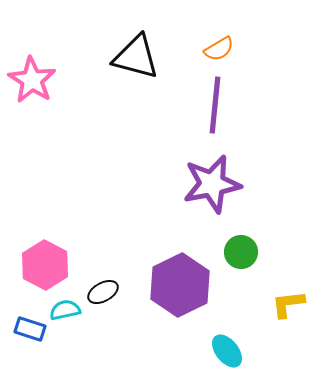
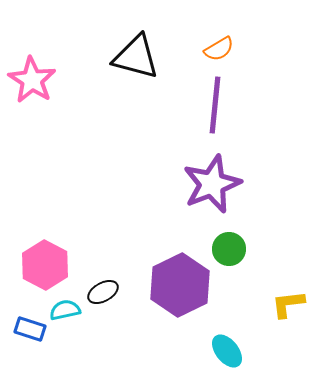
purple star: rotated 10 degrees counterclockwise
green circle: moved 12 px left, 3 px up
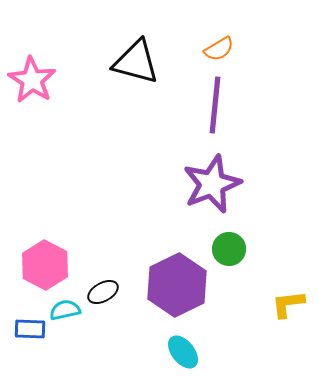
black triangle: moved 5 px down
purple hexagon: moved 3 px left
blue rectangle: rotated 16 degrees counterclockwise
cyan ellipse: moved 44 px left, 1 px down
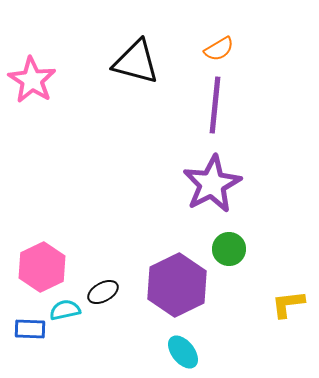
purple star: rotated 6 degrees counterclockwise
pink hexagon: moved 3 px left, 2 px down; rotated 6 degrees clockwise
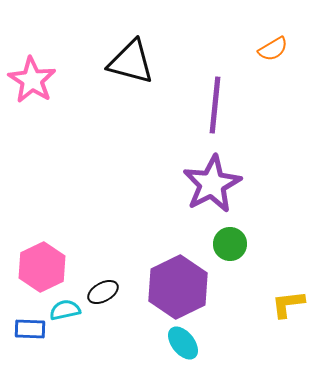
orange semicircle: moved 54 px right
black triangle: moved 5 px left
green circle: moved 1 px right, 5 px up
purple hexagon: moved 1 px right, 2 px down
cyan ellipse: moved 9 px up
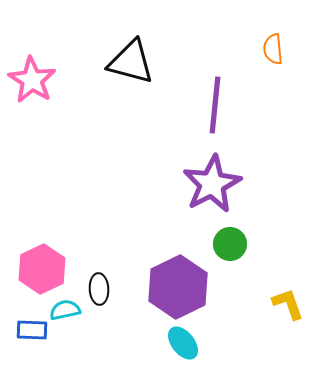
orange semicircle: rotated 116 degrees clockwise
pink hexagon: moved 2 px down
black ellipse: moved 4 px left, 3 px up; rotated 64 degrees counterclockwise
yellow L-shape: rotated 78 degrees clockwise
blue rectangle: moved 2 px right, 1 px down
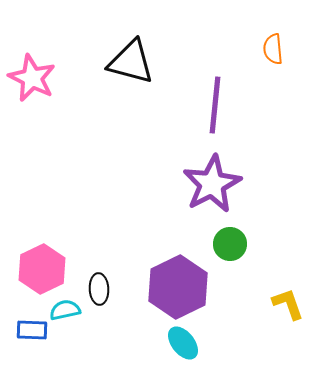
pink star: moved 2 px up; rotated 6 degrees counterclockwise
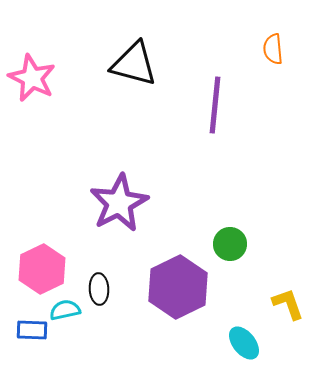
black triangle: moved 3 px right, 2 px down
purple star: moved 93 px left, 19 px down
cyan ellipse: moved 61 px right
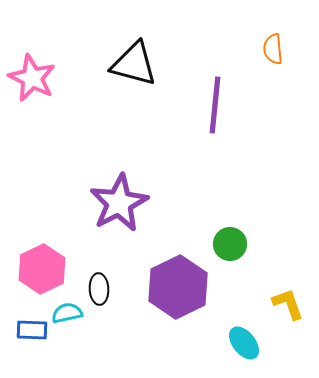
cyan semicircle: moved 2 px right, 3 px down
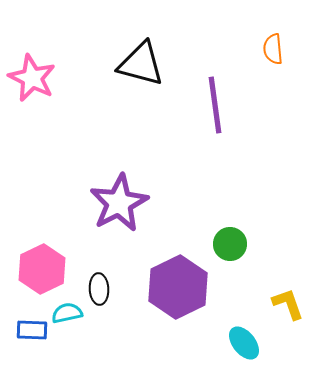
black triangle: moved 7 px right
purple line: rotated 14 degrees counterclockwise
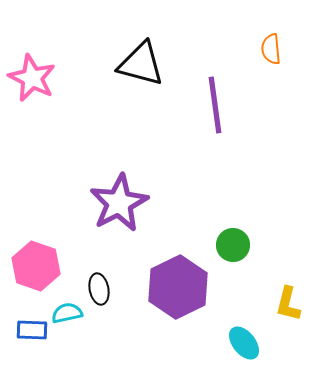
orange semicircle: moved 2 px left
green circle: moved 3 px right, 1 px down
pink hexagon: moved 6 px left, 3 px up; rotated 15 degrees counterclockwise
black ellipse: rotated 8 degrees counterclockwise
yellow L-shape: rotated 147 degrees counterclockwise
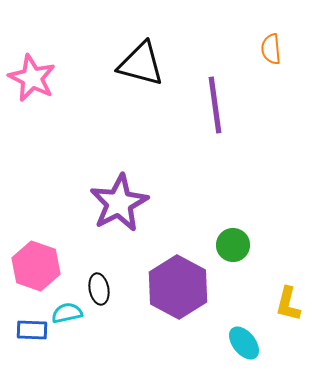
purple hexagon: rotated 6 degrees counterclockwise
